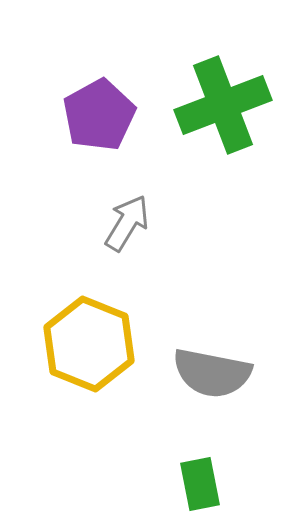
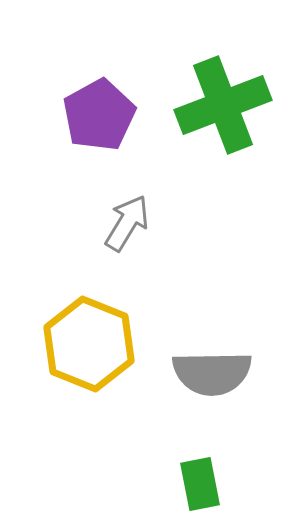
gray semicircle: rotated 12 degrees counterclockwise
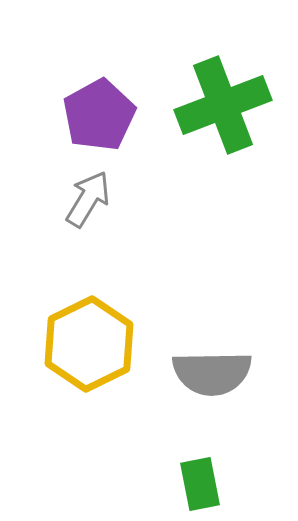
gray arrow: moved 39 px left, 24 px up
yellow hexagon: rotated 12 degrees clockwise
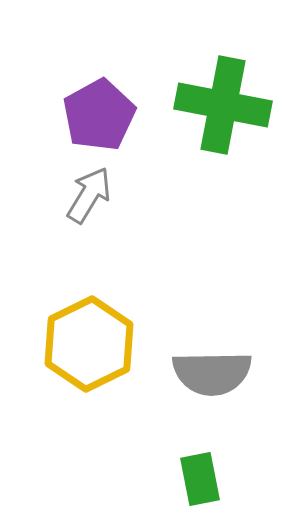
green cross: rotated 32 degrees clockwise
gray arrow: moved 1 px right, 4 px up
green rectangle: moved 5 px up
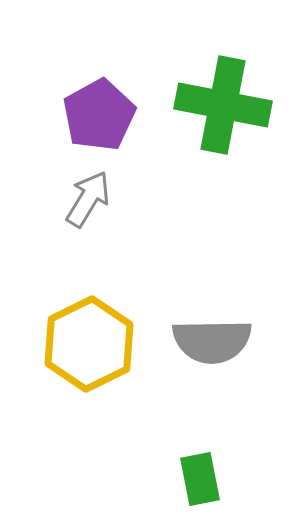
gray arrow: moved 1 px left, 4 px down
gray semicircle: moved 32 px up
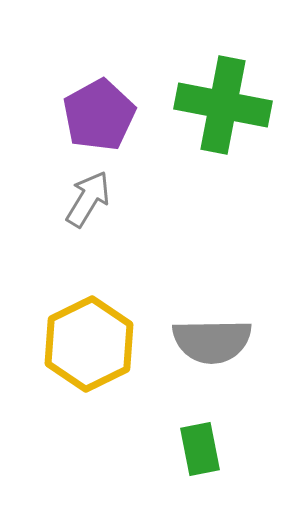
green rectangle: moved 30 px up
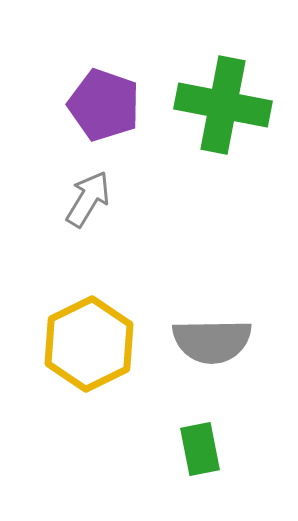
purple pentagon: moved 5 px right, 10 px up; rotated 24 degrees counterclockwise
